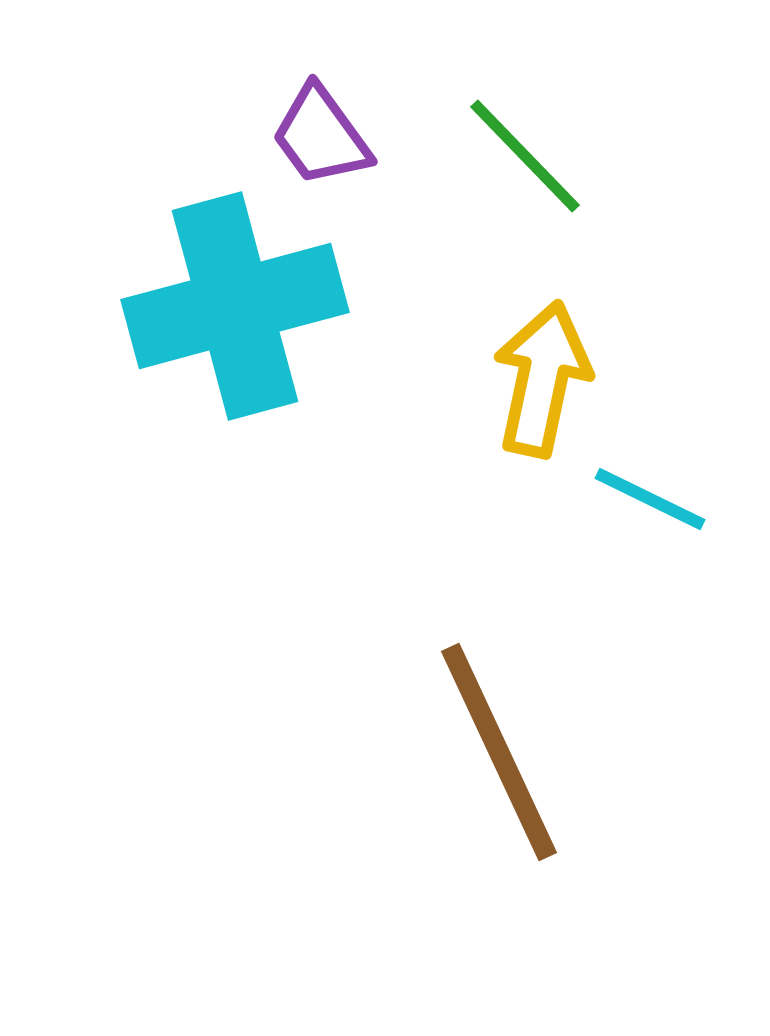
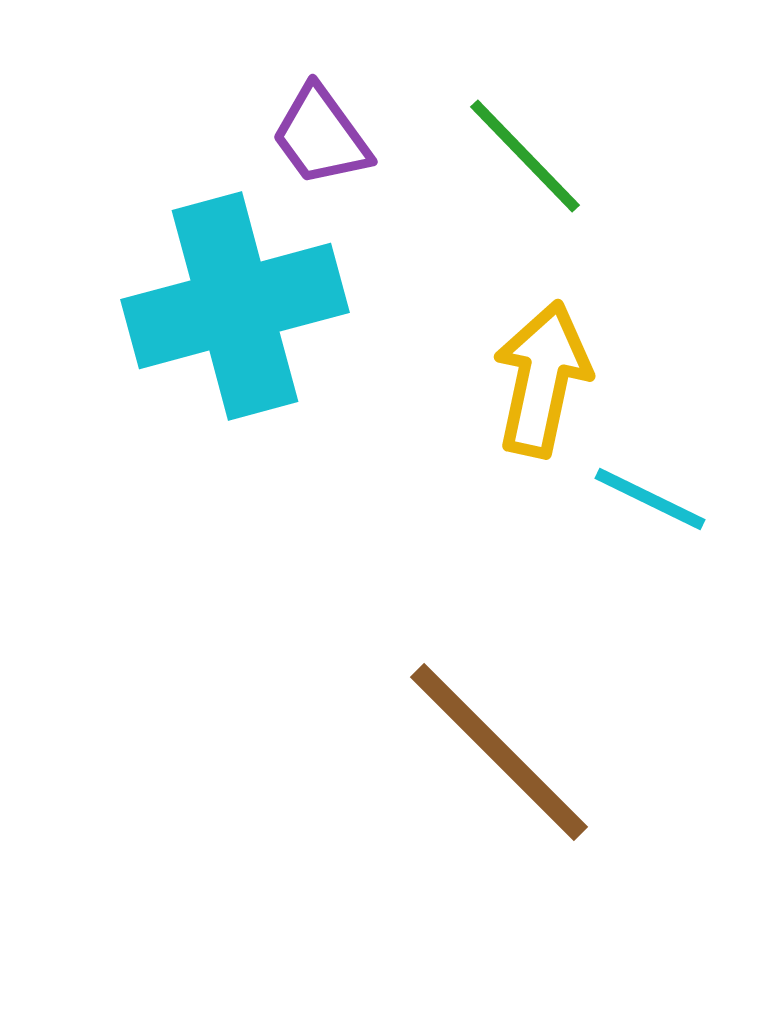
brown line: rotated 20 degrees counterclockwise
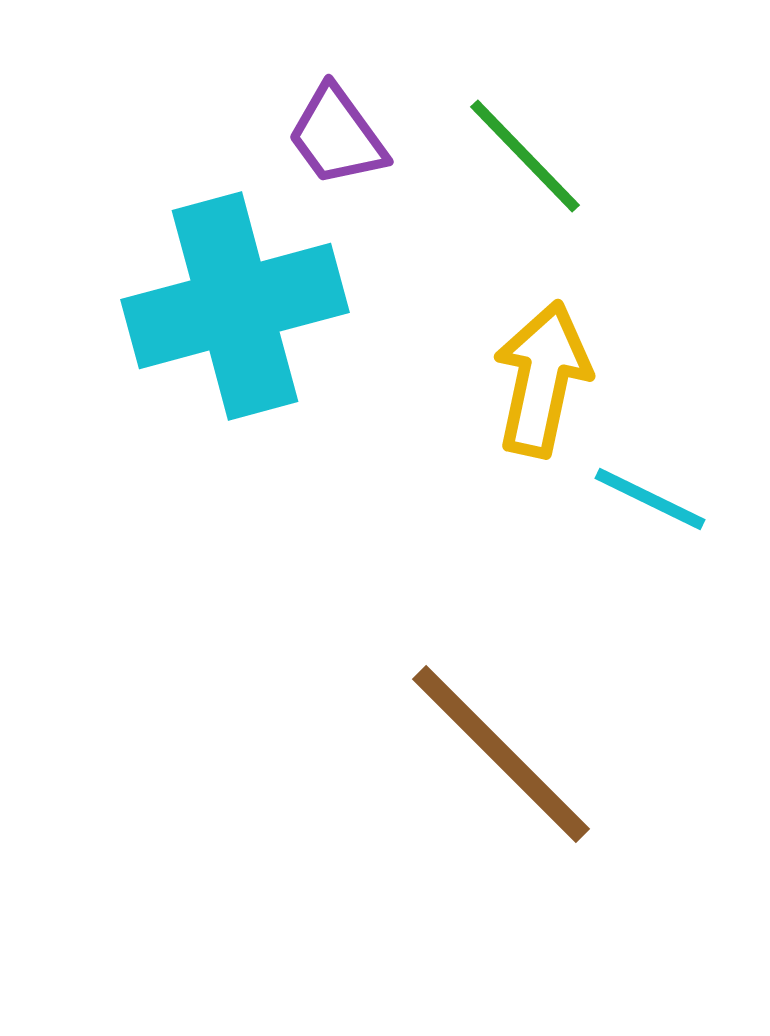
purple trapezoid: moved 16 px right
brown line: moved 2 px right, 2 px down
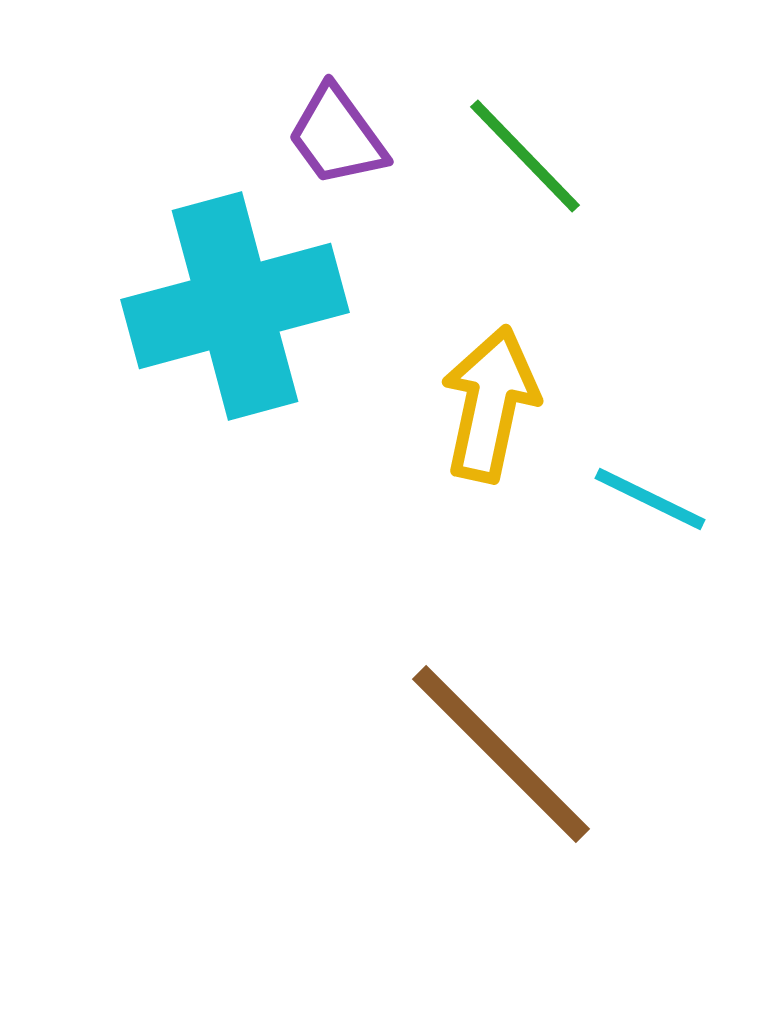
yellow arrow: moved 52 px left, 25 px down
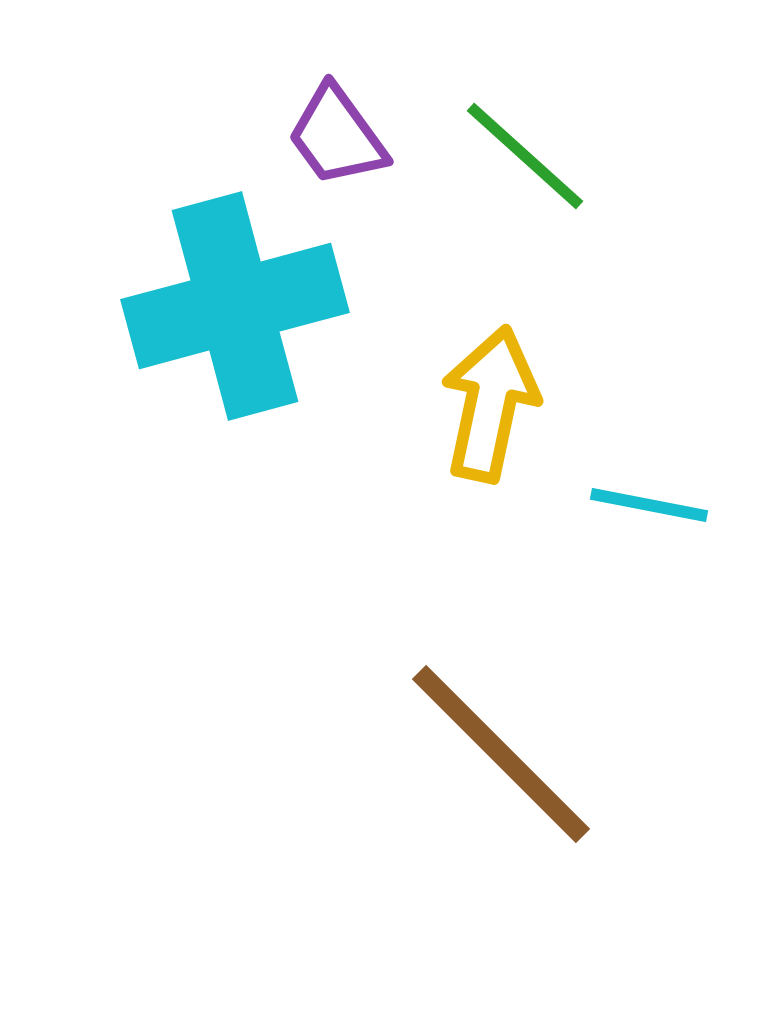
green line: rotated 4 degrees counterclockwise
cyan line: moved 1 px left, 6 px down; rotated 15 degrees counterclockwise
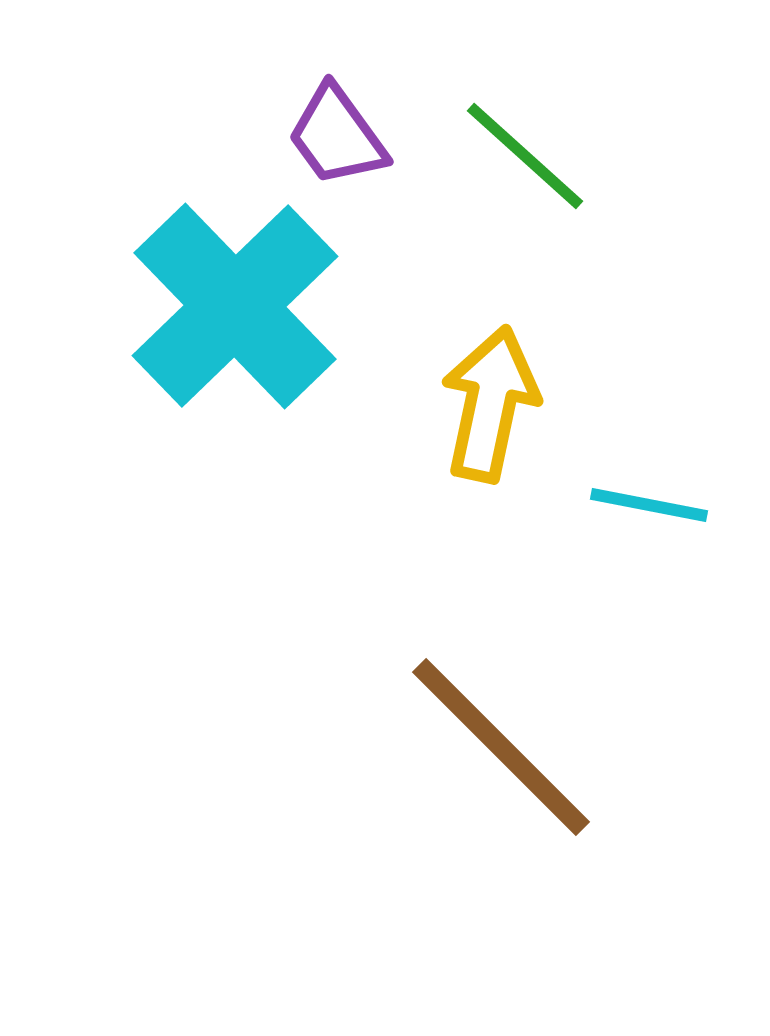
cyan cross: rotated 29 degrees counterclockwise
brown line: moved 7 px up
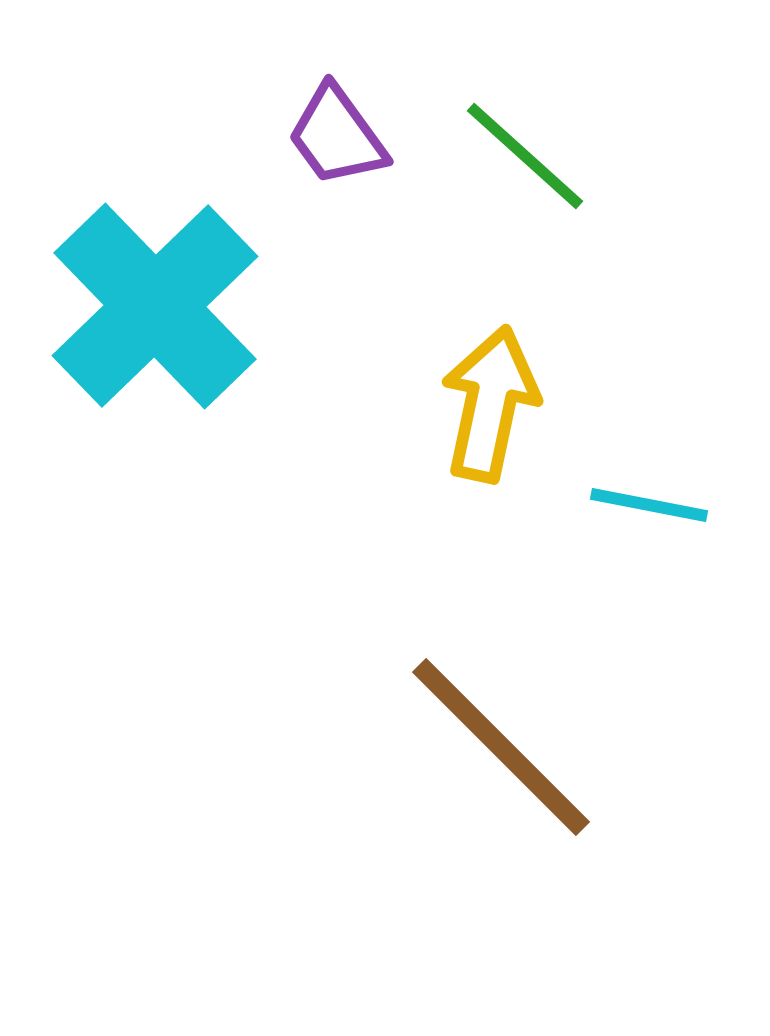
cyan cross: moved 80 px left
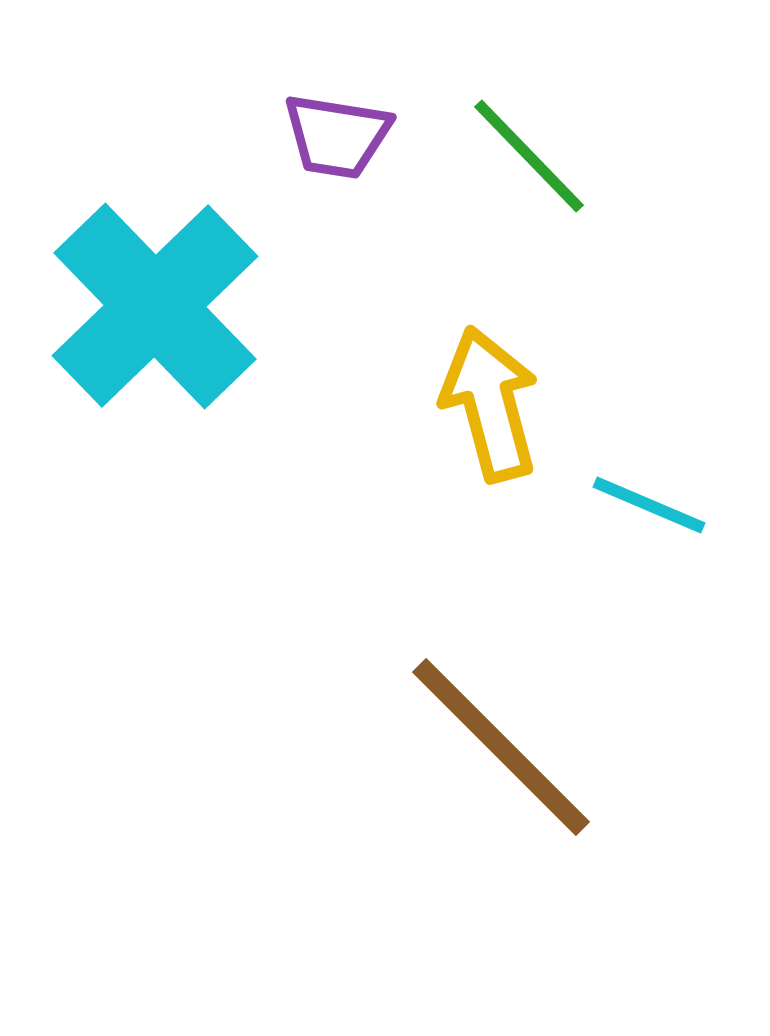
purple trapezoid: rotated 45 degrees counterclockwise
green line: moved 4 px right; rotated 4 degrees clockwise
yellow arrow: rotated 27 degrees counterclockwise
cyan line: rotated 12 degrees clockwise
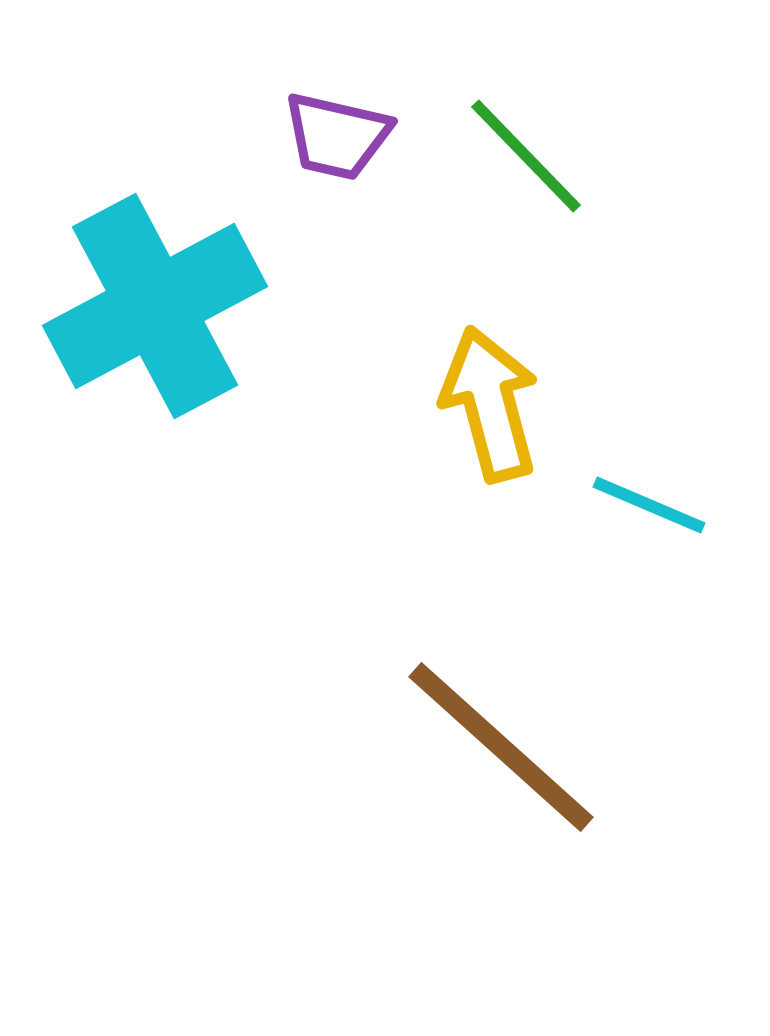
purple trapezoid: rotated 4 degrees clockwise
green line: moved 3 px left
cyan cross: rotated 16 degrees clockwise
brown line: rotated 3 degrees counterclockwise
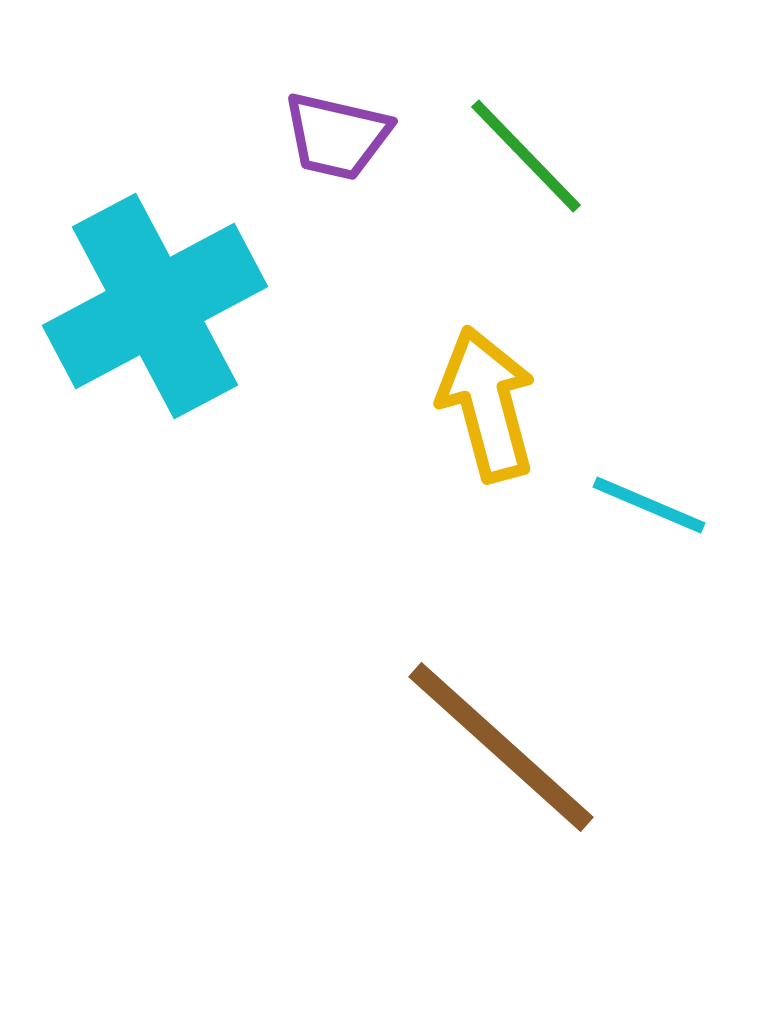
yellow arrow: moved 3 px left
